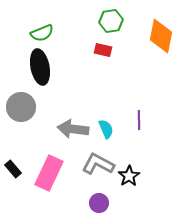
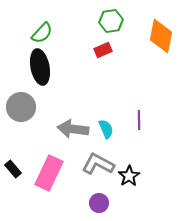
green semicircle: rotated 25 degrees counterclockwise
red rectangle: rotated 36 degrees counterclockwise
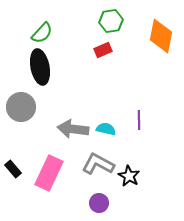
cyan semicircle: rotated 54 degrees counterclockwise
black star: rotated 10 degrees counterclockwise
